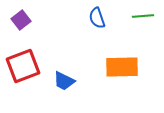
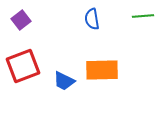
blue semicircle: moved 5 px left, 1 px down; rotated 10 degrees clockwise
orange rectangle: moved 20 px left, 3 px down
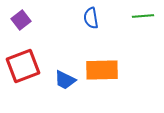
blue semicircle: moved 1 px left, 1 px up
blue trapezoid: moved 1 px right, 1 px up
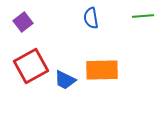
purple square: moved 2 px right, 2 px down
red square: moved 8 px right; rotated 8 degrees counterclockwise
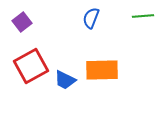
blue semicircle: rotated 30 degrees clockwise
purple square: moved 1 px left
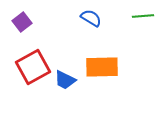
blue semicircle: rotated 100 degrees clockwise
red square: moved 2 px right, 1 px down
orange rectangle: moved 3 px up
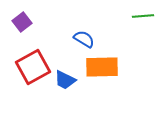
blue semicircle: moved 7 px left, 21 px down
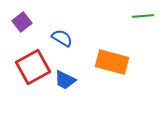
blue semicircle: moved 22 px left, 1 px up
orange rectangle: moved 10 px right, 5 px up; rotated 16 degrees clockwise
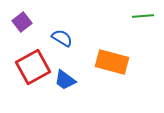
blue trapezoid: rotated 10 degrees clockwise
